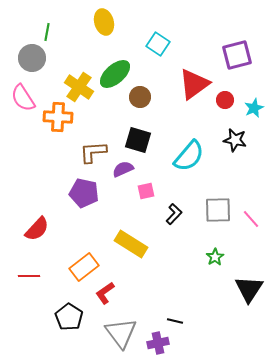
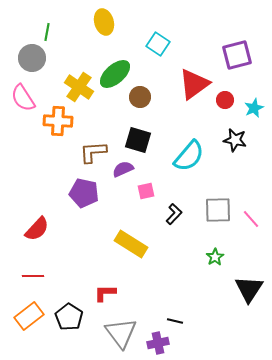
orange cross: moved 4 px down
orange rectangle: moved 55 px left, 49 px down
red line: moved 4 px right
red L-shape: rotated 35 degrees clockwise
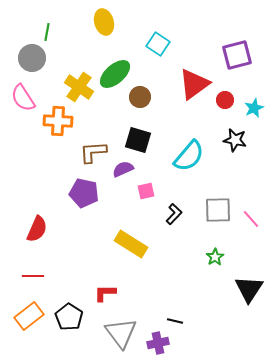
red semicircle: rotated 20 degrees counterclockwise
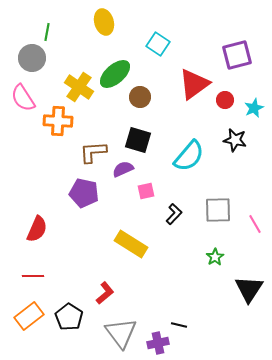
pink line: moved 4 px right, 5 px down; rotated 12 degrees clockwise
red L-shape: rotated 140 degrees clockwise
black line: moved 4 px right, 4 px down
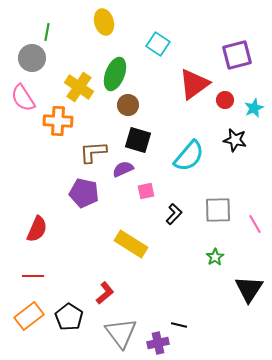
green ellipse: rotated 28 degrees counterclockwise
brown circle: moved 12 px left, 8 px down
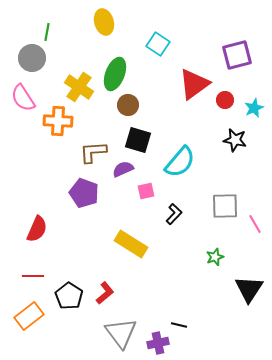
cyan semicircle: moved 9 px left, 6 px down
purple pentagon: rotated 8 degrees clockwise
gray square: moved 7 px right, 4 px up
green star: rotated 12 degrees clockwise
black pentagon: moved 21 px up
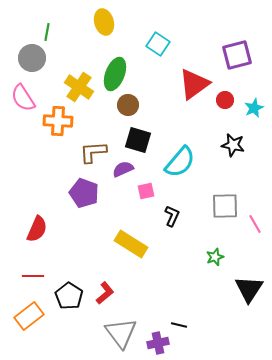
black star: moved 2 px left, 5 px down
black L-shape: moved 2 px left, 2 px down; rotated 20 degrees counterclockwise
